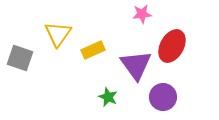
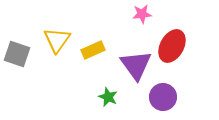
yellow triangle: moved 1 px left, 6 px down
gray square: moved 3 px left, 4 px up
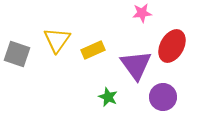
pink star: moved 1 px up
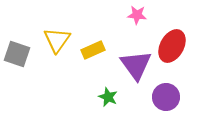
pink star: moved 5 px left, 2 px down; rotated 12 degrees clockwise
purple circle: moved 3 px right
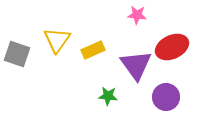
red ellipse: moved 1 px down; rotated 36 degrees clockwise
green star: moved 1 px up; rotated 18 degrees counterclockwise
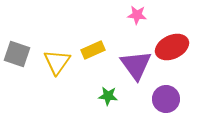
yellow triangle: moved 22 px down
purple circle: moved 2 px down
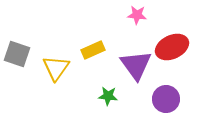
yellow triangle: moved 1 px left, 6 px down
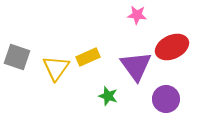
yellow rectangle: moved 5 px left, 7 px down
gray square: moved 3 px down
purple triangle: moved 1 px down
green star: rotated 12 degrees clockwise
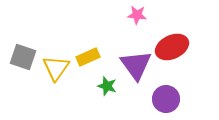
gray square: moved 6 px right
purple triangle: moved 1 px up
green star: moved 1 px left, 10 px up
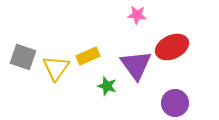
yellow rectangle: moved 1 px up
purple circle: moved 9 px right, 4 px down
